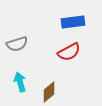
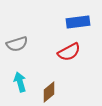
blue rectangle: moved 5 px right
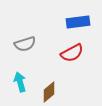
gray semicircle: moved 8 px right
red semicircle: moved 3 px right, 1 px down
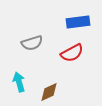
gray semicircle: moved 7 px right, 1 px up
cyan arrow: moved 1 px left
brown diamond: rotated 15 degrees clockwise
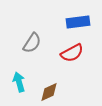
gray semicircle: rotated 40 degrees counterclockwise
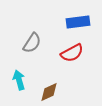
cyan arrow: moved 2 px up
